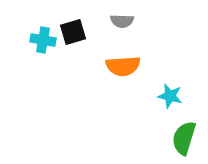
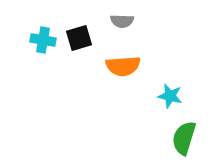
black square: moved 6 px right, 6 px down
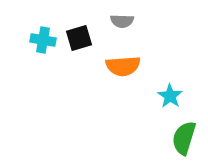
cyan star: rotated 20 degrees clockwise
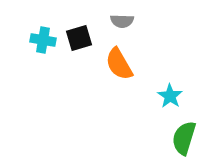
orange semicircle: moved 4 px left, 2 px up; rotated 64 degrees clockwise
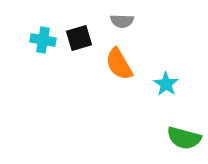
cyan star: moved 4 px left, 12 px up
green semicircle: rotated 92 degrees counterclockwise
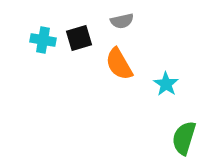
gray semicircle: rotated 15 degrees counterclockwise
green semicircle: rotated 92 degrees clockwise
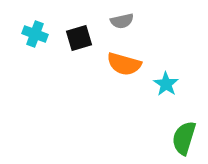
cyan cross: moved 8 px left, 6 px up; rotated 10 degrees clockwise
orange semicircle: moved 5 px right; rotated 44 degrees counterclockwise
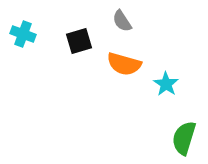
gray semicircle: rotated 70 degrees clockwise
cyan cross: moved 12 px left
black square: moved 3 px down
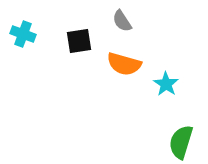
black square: rotated 8 degrees clockwise
green semicircle: moved 3 px left, 4 px down
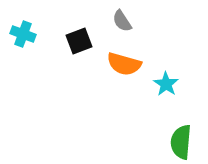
black square: rotated 12 degrees counterclockwise
green semicircle: rotated 12 degrees counterclockwise
